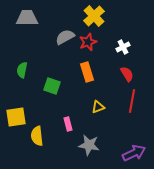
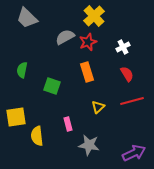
gray trapezoid: rotated 135 degrees counterclockwise
red line: rotated 65 degrees clockwise
yellow triangle: rotated 24 degrees counterclockwise
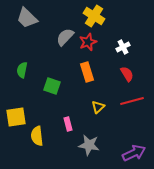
yellow cross: rotated 15 degrees counterclockwise
gray semicircle: rotated 18 degrees counterclockwise
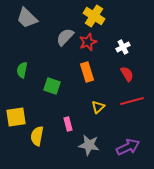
yellow semicircle: rotated 18 degrees clockwise
purple arrow: moved 6 px left, 6 px up
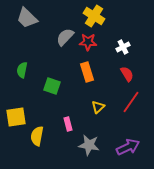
red star: rotated 24 degrees clockwise
red line: moved 1 px left, 1 px down; rotated 40 degrees counterclockwise
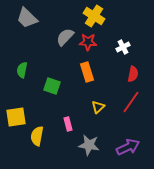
red semicircle: moved 6 px right; rotated 42 degrees clockwise
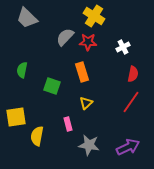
orange rectangle: moved 5 px left
yellow triangle: moved 12 px left, 4 px up
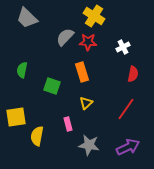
red line: moved 5 px left, 7 px down
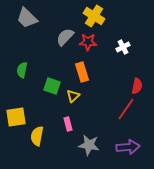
red semicircle: moved 4 px right, 12 px down
yellow triangle: moved 13 px left, 7 px up
purple arrow: rotated 20 degrees clockwise
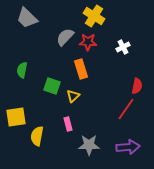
orange rectangle: moved 1 px left, 3 px up
gray star: rotated 10 degrees counterclockwise
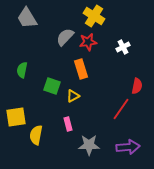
gray trapezoid: rotated 15 degrees clockwise
red star: rotated 12 degrees counterclockwise
yellow triangle: rotated 16 degrees clockwise
red line: moved 5 px left
yellow semicircle: moved 1 px left, 1 px up
